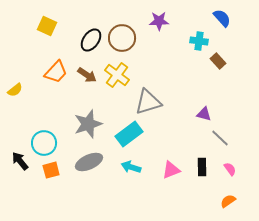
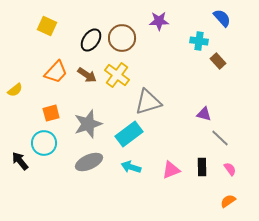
orange square: moved 57 px up
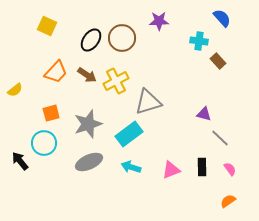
yellow cross: moved 1 px left, 6 px down; rotated 25 degrees clockwise
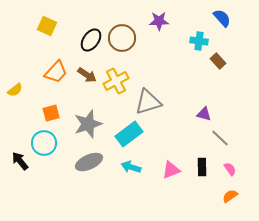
orange semicircle: moved 2 px right, 5 px up
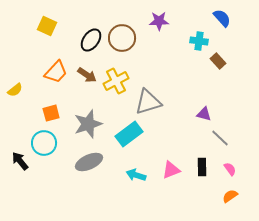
cyan arrow: moved 5 px right, 8 px down
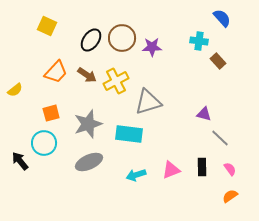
purple star: moved 7 px left, 26 px down
cyan rectangle: rotated 44 degrees clockwise
cyan arrow: rotated 36 degrees counterclockwise
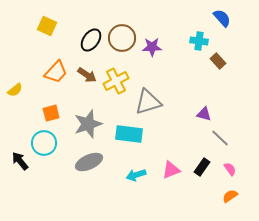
black rectangle: rotated 36 degrees clockwise
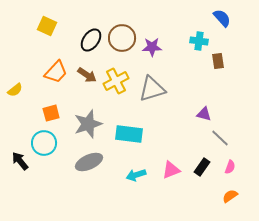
brown rectangle: rotated 35 degrees clockwise
gray triangle: moved 4 px right, 13 px up
pink semicircle: moved 2 px up; rotated 56 degrees clockwise
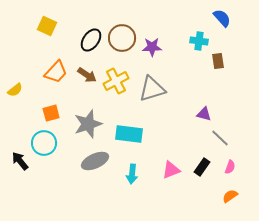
gray ellipse: moved 6 px right, 1 px up
cyan arrow: moved 4 px left, 1 px up; rotated 66 degrees counterclockwise
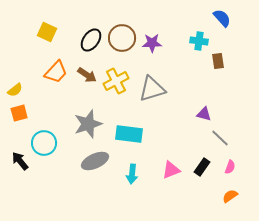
yellow square: moved 6 px down
purple star: moved 4 px up
orange square: moved 32 px left
